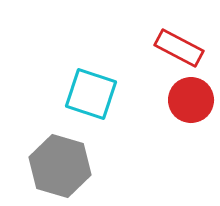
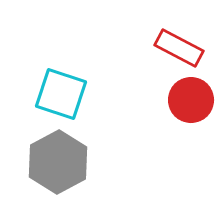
cyan square: moved 30 px left
gray hexagon: moved 2 px left, 4 px up; rotated 16 degrees clockwise
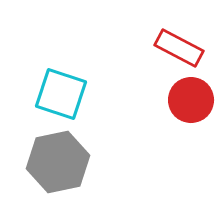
gray hexagon: rotated 16 degrees clockwise
